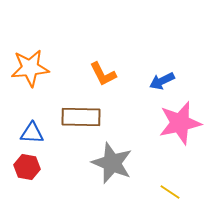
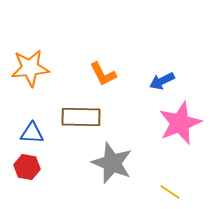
pink star: rotated 9 degrees counterclockwise
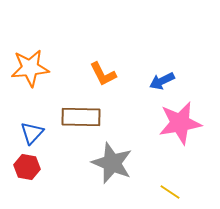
pink star: rotated 12 degrees clockwise
blue triangle: rotated 50 degrees counterclockwise
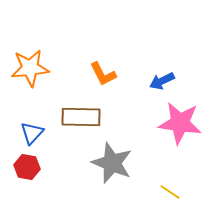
pink star: rotated 18 degrees clockwise
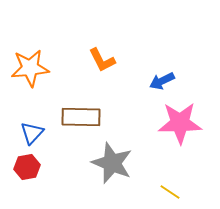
orange L-shape: moved 1 px left, 14 px up
pink star: rotated 9 degrees counterclockwise
red hexagon: rotated 20 degrees counterclockwise
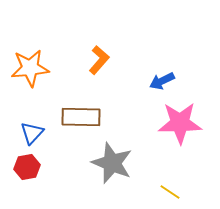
orange L-shape: moved 3 px left; rotated 112 degrees counterclockwise
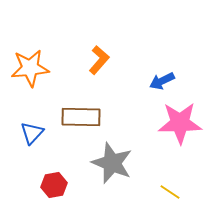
red hexagon: moved 27 px right, 18 px down
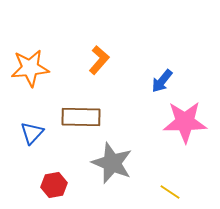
blue arrow: rotated 25 degrees counterclockwise
pink star: moved 5 px right, 1 px up
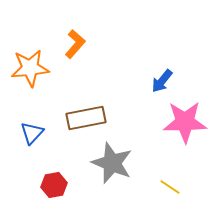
orange L-shape: moved 24 px left, 16 px up
brown rectangle: moved 5 px right, 1 px down; rotated 12 degrees counterclockwise
yellow line: moved 5 px up
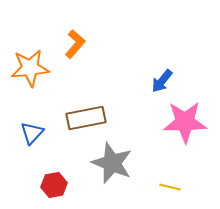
yellow line: rotated 20 degrees counterclockwise
